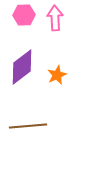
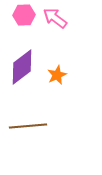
pink arrow: rotated 50 degrees counterclockwise
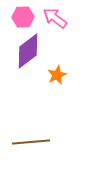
pink hexagon: moved 1 px left, 2 px down
purple diamond: moved 6 px right, 16 px up
brown line: moved 3 px right, 16 px down
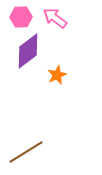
pink hexagon: moved 2 px left
brown line: moved 5 px left, 10 px down; rotated 27 degrees counterclockwise
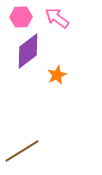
pink arrow: moved 2 px right
brown line: moved 4 px left, 1 px up
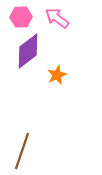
brown line: rotated 39 degrees counterclockwise
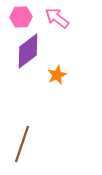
brown line: moved 7 px up
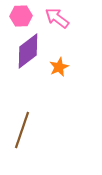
pink hexagon: moved 1 px up
orange star: moved 2 px right, 8 px up
brown line: moved 14 px up
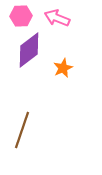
pink arrow: rotated 15 degrees counterclockwise
purple diamond: moved 1 px right, 1 px up
orange star: moved 4 px right, 1 px down
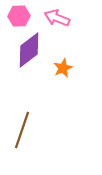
pink hexagon: moved 2 px left
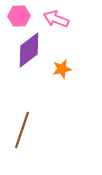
pink arrow: moved 1 px left, 1 px down
orange star: moved 1 px left, 1 px down; rotated 12 degrees clockwise
